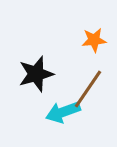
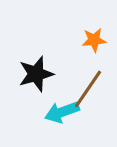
cyan arrow: moved 1 px left
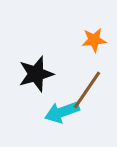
brown line: moved 1 px left, 1 px down
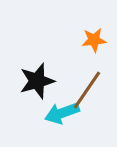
black star: moved 1 px right, 7 px down
cyan arrow: moved 1 px down
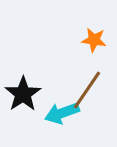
orange star: rotated 15 degrees clockwise
black star: moved 14 px left, 13 px down; rotated 18 degrees counterclockwise
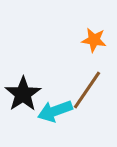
cyan arrow: moved 7 px left, 2 px up
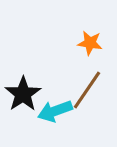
orange star: moved 4 px left, 3 px down
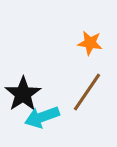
brown line: moved 2 px down
cyan arrow: moved 13 px left, 6 px down
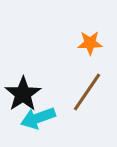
orange star: rotated 10 degrees counterclockwise
cyan arrow: moved 4 px left, 1 px down
